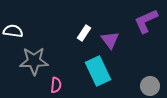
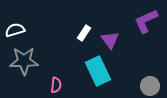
white semicircle: moved 2 px right, 1 px up; rotated 24 degrees counterclockwise
gray star: moved 10 px left
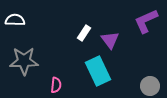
white semicircle: moved 10 px up; rotated 18 degrees clockwise
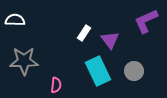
gray circle: moved 16 px left, 15 px up
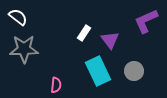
white semicircle: moved 3 px right, 3 px up; rotated 36 degrees clockwise
gray star: moved 12 px up
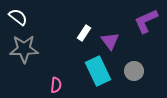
purple triangle: moved 1 px down
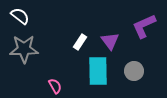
white semicircle: moved 2 px right, 1 px up
purple L-shape: moved 2 px left, 5 px down
white rectangle: moved 4 px left, 9 px down
cyan rectangle: rotated 24 degrees clockwise
pink semicircle: moved 1 px left, 1 px down; rotated 35 degrees counterclockwise
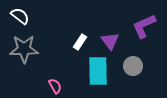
gray circle: moved 1 px left, 5 px up
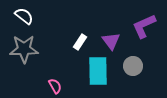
white semicircle: moved 4 px right
purple triangle: moved 1 px right
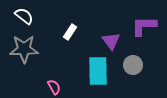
purple L-shape: rotated 24 degrees clockwise
white rectangle: moved 10 px left, 10 px up
gray circle: moved 1 px up
pink semicircle: moved 1 px left, 1 px down
